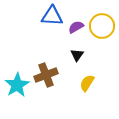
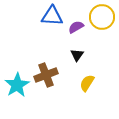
yellow circle: moved 9 px up
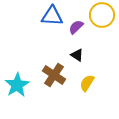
yellow circle: moved 2 px up
purple semicircle: rotated 14 degrees counterclockwise
black triangle: rotated 32 degrees counterclockwise
brown cross: moved 8 px right; rotated 35 degrees counterclockwise
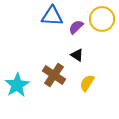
yellow circle: moved 4 px down
